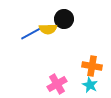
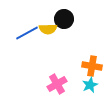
blue line: moved 5 px left
cyan star: rotated 21 degrees clockwise
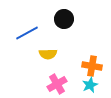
yellow semicircle: moved 25 px down
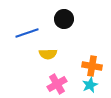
blue line: rotated 10 degrees clockwise
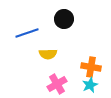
orange cross: moved 1 px left, 1 px down
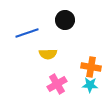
black circle: moved 1 px right, 1 px down
cyan star: rotated 28 degrees clockwise
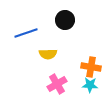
blue line: moved 1 px left
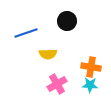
black circle: moved 2 px right, 1 px down
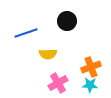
orange cross: rotated 30 degrees counterclockwise
pink cross: moved 1 px right, 1 px up
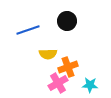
blue line: moved 2 px right, 3 px up
orange cross: moved 23 px left
